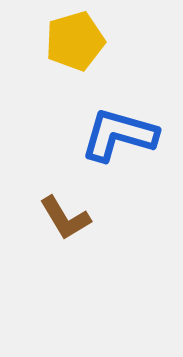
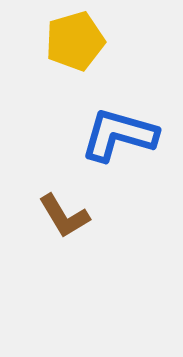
brown L-shape: moved 1 px left, 2 px up
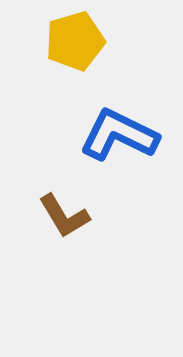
blue L-shape: rotated 10 degrees clockwise
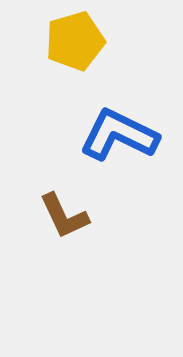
brown L-shape: rotated 6 degrees clockwise
